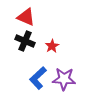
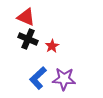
black cross: moved 3 px right, 2 px up
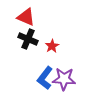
blue L-shape: moved 7 px right; rotated 10 degrees counterclockwise
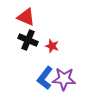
black cross: moved 1 px down
red star: rotated 24 degrees counterclockwise
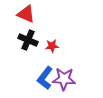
red triangle: moved 3 px up
red star: rotated 24 degrees counterclockwise
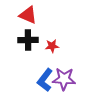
red triangle: moved 2 px right, 1 px down
black cross: rotated 24 degrees counterclockwise
blue L-shape: moved 2 px down
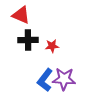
red triangle: moved 7 px left
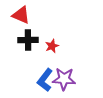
red star: rotated 16 degrees counterclockwise
